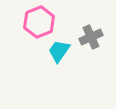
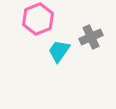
pink hexagon: moved 1 px left, 3 px up
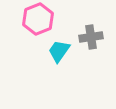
gray cross: rotated 15 degrees clockwise
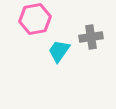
pink hexagon: moved 3 px left; rotated 12 degrees clockwise
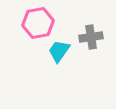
pink hexagon: moved 3 px right, 4 px down
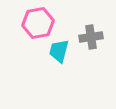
cyan trapezoid: rotated 20 degrees counterclockwise
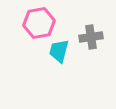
pink hexagon: moved 1 px right
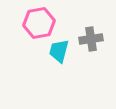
gray cross: moved 2 px down
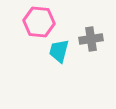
pink hexagon: moved 1 px up; rotated 16 degrees clockwise
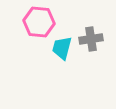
cyan trapezoid: moved 3 px right, 3 px up
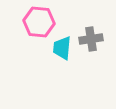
cyan trapezoid: rotated 10 degrees counterclockwise
